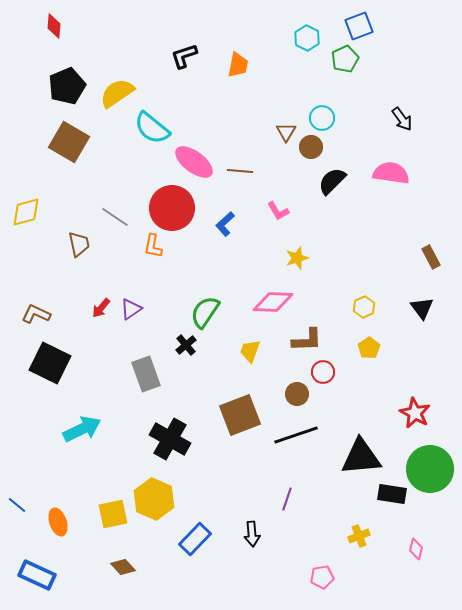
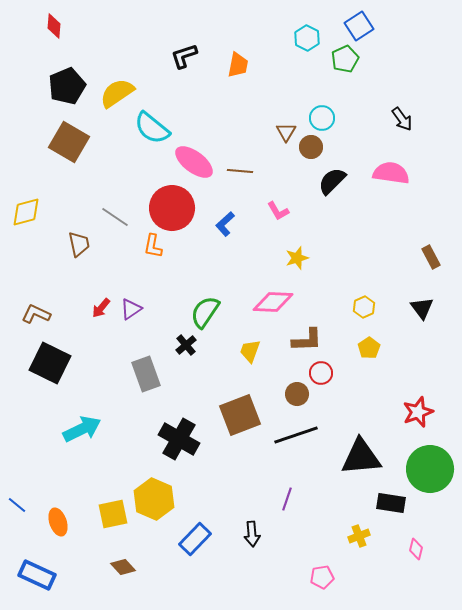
blue square at (359, 26): rotated 12 degrees counterclockwise
red circle at (323, 372): moved 2 px left, 1 px down
red star at (415, 413): moved 3 px right, 1 px up; rotated 24 degrees clockwise
black cross at (170, 439): moved 9 px right
black rectangle at (392, 494): moved 1 px left, 9 px down
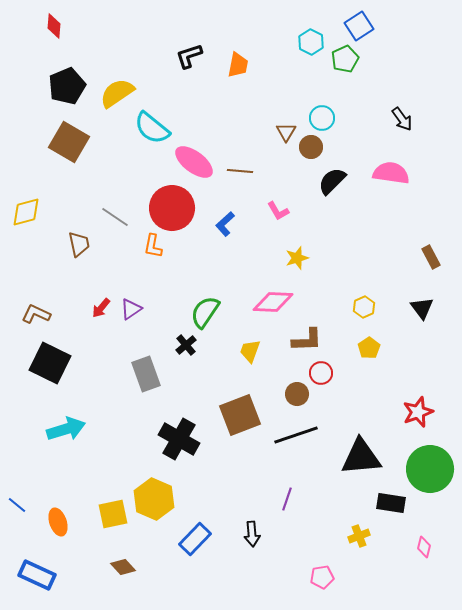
cyan hexagon at (307, 38): moved 4 px right, 4 px down
black L-shape at (184, 56): moved 5 px right
cyan arrow at (82, 429): moved 16 px left; rotated 9 degrees clockwise
pink diamond at (416, 549): moved 8 px right, 2 px up
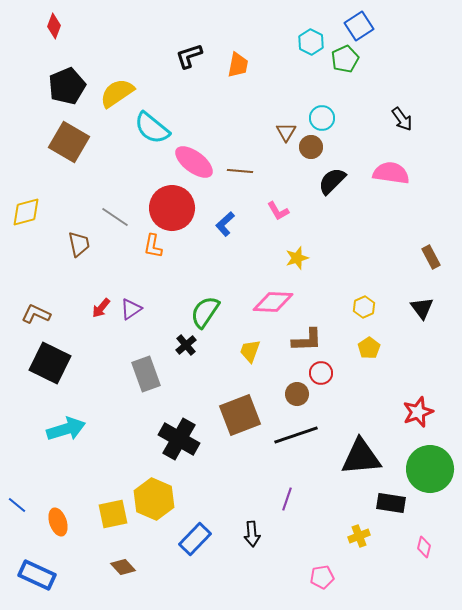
red diamond at (54, 26): rotated 15 degrees clockwise
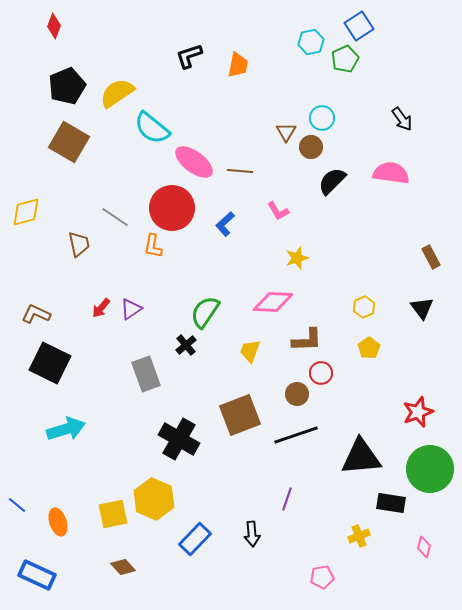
cyan hexagon at (311, 42): rotated 20 degrees clockwise
